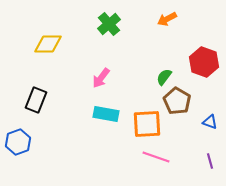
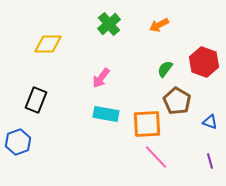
orange arrow: moved 8 px left, 6 px down
green semicircle: moved 1 px right, 8 px up
pink line: rotated 28 degrees clockwise
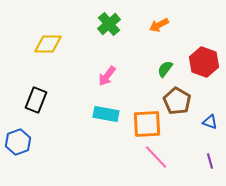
pink arrow: moved 6 px right, 2 px up
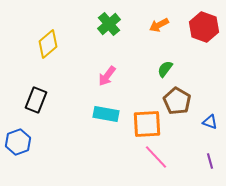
yellow diamond: rotated 40 degrees counterclockwise
red hexagon: moved 35 px up
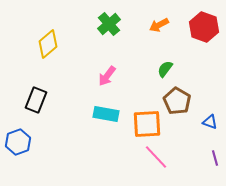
purple line: moved 5 px right, 3 px up
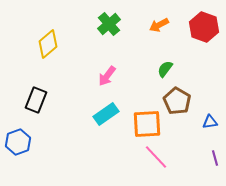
cyan rectangle: rotated 45 degrees counterclockwise
blue triangle: rotated 28 degrees counterclockwise
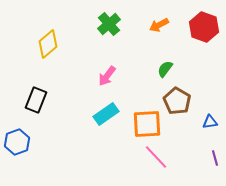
blue hexagon: moved 1 px left
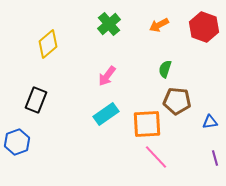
green semicircle: rotated 18 degrees counterclockwise
brown pentagon: rotated 24 degrees counterclockwise
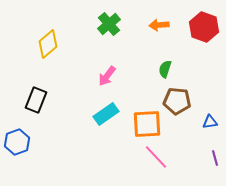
orange arrow: rotated 24 degrees clockwise
